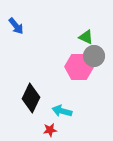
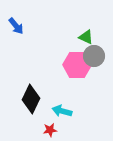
pink hexagon: moved 2 px left, 2 px up
black diamond: moved 1 px down
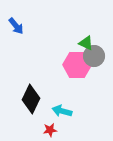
green triangle: moved 6 px down
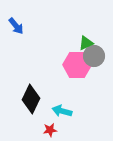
green triangle: rotated 49 degrees counterclockwise
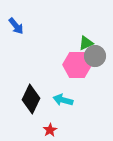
gray circle: moved 1 px right
cyan arrow: moved 1 px right, 11 px up
red star: rotated 24 degrees counterclockwise
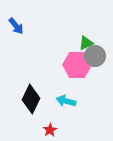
cyan arrow: moved 3 px right, 1 px down
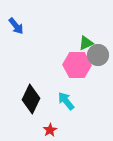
gray circle: moved 3 px right, 1 px up
cyan arrow: rotated 36 degrees clockwise
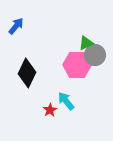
blue arrow: rotated 102 degrees counterclockwise
gray circle: moved 3 px left
black diamond: moved 4 px left, 26 px up
red star: moved 20 px up
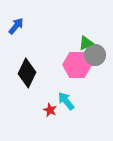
red star: rotated 16 degrees counterclockwise
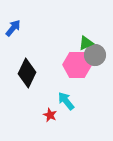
blue arrow: moved 3 px left, 2 px down
red star: moved 5 px down
